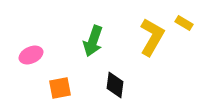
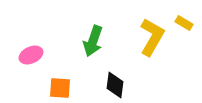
orange square: rotated 15 degrees clockwise
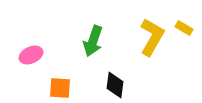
yellow rectangle: moved 5 px down
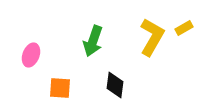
yellow rectangle: rotated 60 degrees counterclockwise
pink ellipse: rotated 45 degrees counterclockwise
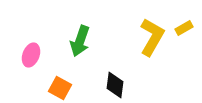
green arrow: moved 13 px left
orange square: rotated 25 degrees clockwise
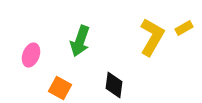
black diamond: moved 1 px left
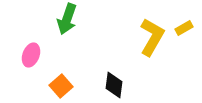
green arrow: moved 13 px left, 22 px up
orange square: moved 1 px right, 2 px up; rotated 20 degrees clockwise
